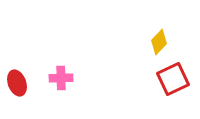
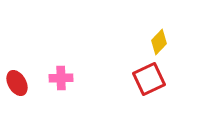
red square: moved 24 px left
red ellipse: rotated 10 degrees counterclockwise
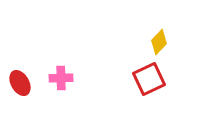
red ellipse: moved 3 px right
